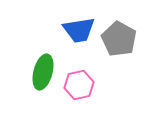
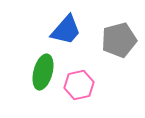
blue trapezoid: moved 13 px left; rotated 40 degrees counterclockwise
gray pentagon: moved 1 px down; rotated 28 degrees clockwise
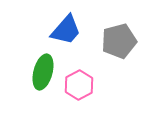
gray pentagon: moved 1 px down
pink hexagon: rotated 16 degrees counterclockwise
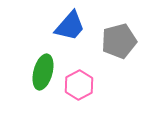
blue trapezoid: moved 4 px right, 4 px up
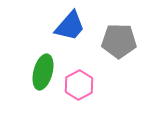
gray pentagon: rotated 16 degrees clockwise
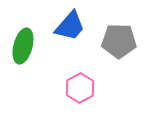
green ellipse: moved 20 px left, 26 px up
pink hexagon: moved 1 px right, 3 px down
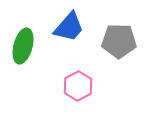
blue trapezoid: moved 1 px left, 1 px down
pink hexagon: moved 2 px left, 2 px up
